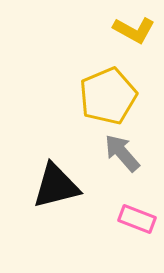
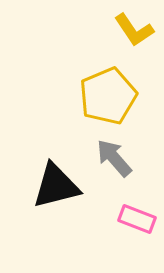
yellow L-shape: rotated 27 degrees clockwise
gray arrow: moved 8 px left, 5 px down
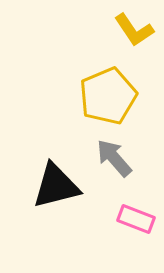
pink rectangle: moved 1 px left
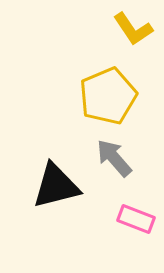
yellow L-shape: moved 1 px left, 1 px up
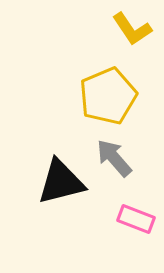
yellow L-shape: moved 1 px left
black triangle: moved 5 px right, 4 px up
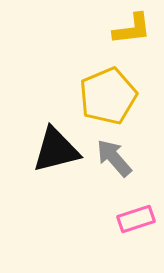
yellow L-shape: rotated 63 degrees counterclockwise
black triangle: moved 5 px left, 32 px up
pink rectangle: rotated 39 degrees counterclockwise
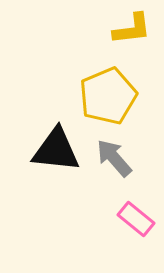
black triangle: rotated 20 degrees clockwise
pink rectangle: rotated 57 degrees clockwise
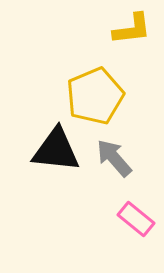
yellow pentagon: moved 13 px left
